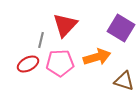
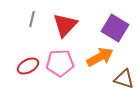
purple square: moved 6 px left
gray line: moved 9 px left, 21 px up
orange arrow: moved 3 px right; rotated 12 degrees counterclockwise
red ellipse: moved 2 px down
brown triangle: moved 2 px up
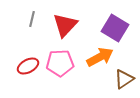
brown triangle: rotated 50 degrees counterclockwise
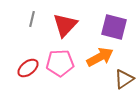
purple square: moved 1 px left, 1 px up; rotated 16 degrees counterclockwise
red ellipse: moved 2 px down; rotated 10 degrees counterclockwise
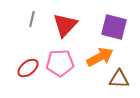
brown triangle: moved 5 px left; rotated 35 degrees clockwise
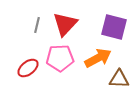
gray line: moved 5 px right, 6 px down
red triangle: moved 1 px up
orange arrow: moved 2 px left, 1 px down
pink pentagon: moved 5 px up
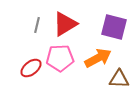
red triangle: rotated 16 degrees clockwise
red ellipse: moved 3 px right
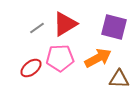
gray line: moved 3 px down; rotated 42 degrees clockwise
